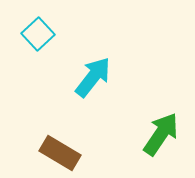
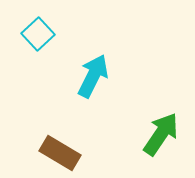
cyan arrow: moved 1 px up; rotated 12 degrees counterclockwise
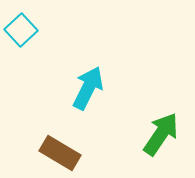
cyan square: moved 17 px left, 4 px up
cyan arrow: moved 5 px left, 12 px down
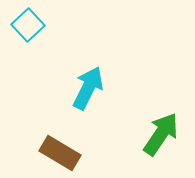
cyan square: moved 7 px right, 5 px up
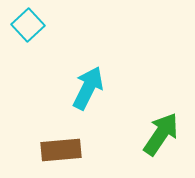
brown rectangle: moved 1 px right, 3 px up; rotated 36 degrees counterclockwise
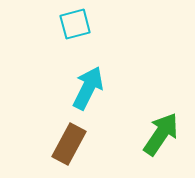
cyan square: moved 47 px right, 1 px up; rotated 28 degrees clockwise
brown rectangle: moved 8 px right, 6 px up; rotated 57 degrees counterclockwise
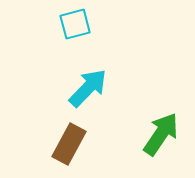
cyan arrow: rotated 18 degrees clockwise
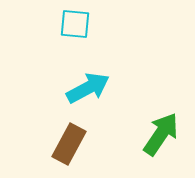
cyan square: rotated 20 degrees clockwise
cyan arrow: rotated 18 degrees clockwise
